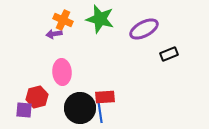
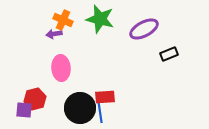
pink ellipse: moved 1 px left, 4 px up
red hexagon: moved 2 px left, 2 px down
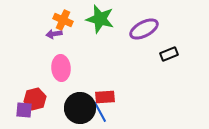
blue line: rotated 20 degrees counterclockwise
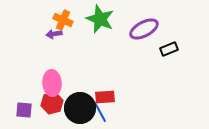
green star: rotated 8 degrees clockwise
black rectangle: moved 5 px up
pink ellipse: moved 9 px left, 15 px down
red hexagon: moved 17 px right, 4 px down
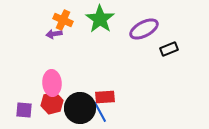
green star: rotated 12 degrees clockwise
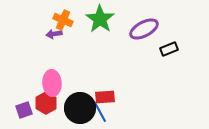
red hexagon: moved 6 px left; rotated 15 degrees counterclockwise
purple square: rotated 24 degrees counterclockwise
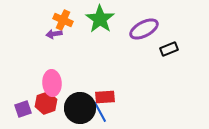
red hexagon: rotated 10 degrees clockwise
purple square: moved 1 px left, 1 px up
